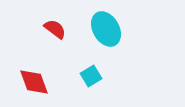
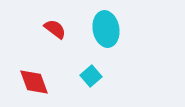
cyan ellipse: rotated 20 degrees clockwise
cyan square: rotated 10 degrees counterclockwise
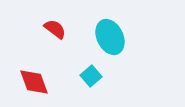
cyan ellipse: moved 4 px right, 8 px down; rotated 16 degrees counterclockwise
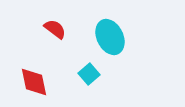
cyan square: moved 2 px left, 2 px up
red diamond: rotated 8 degrees clockwise
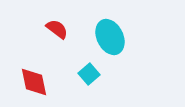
red semicircle: moved 2 px right
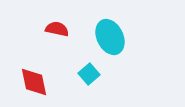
red semicircle: rotated 25 degrees counterclockwise
